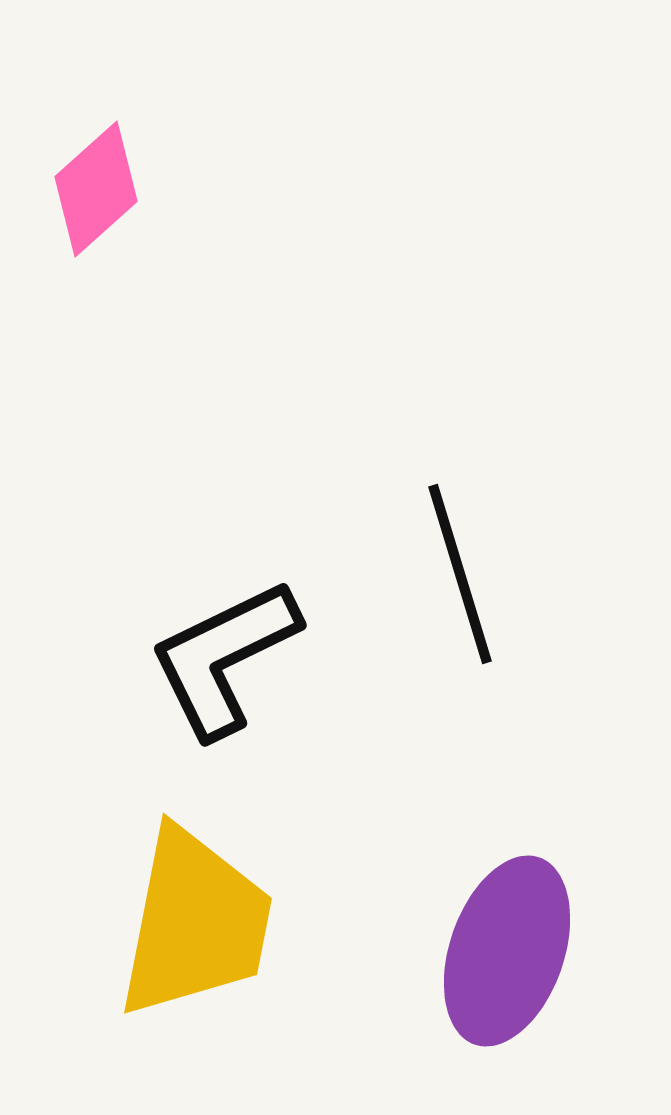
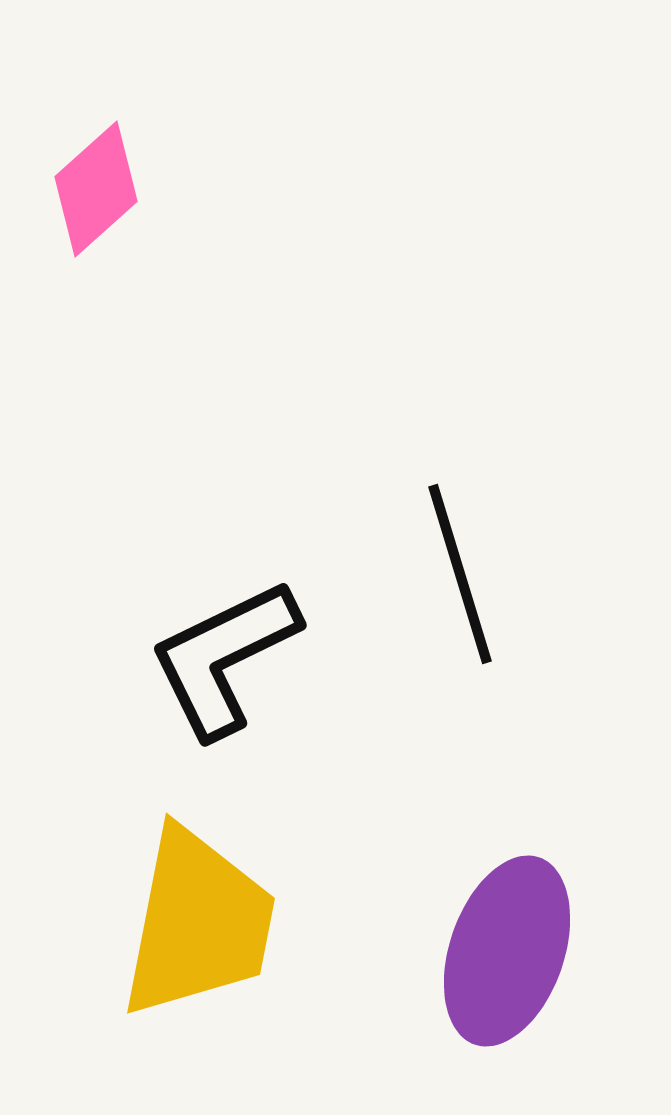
yellow trapezoid: moved 3 px right
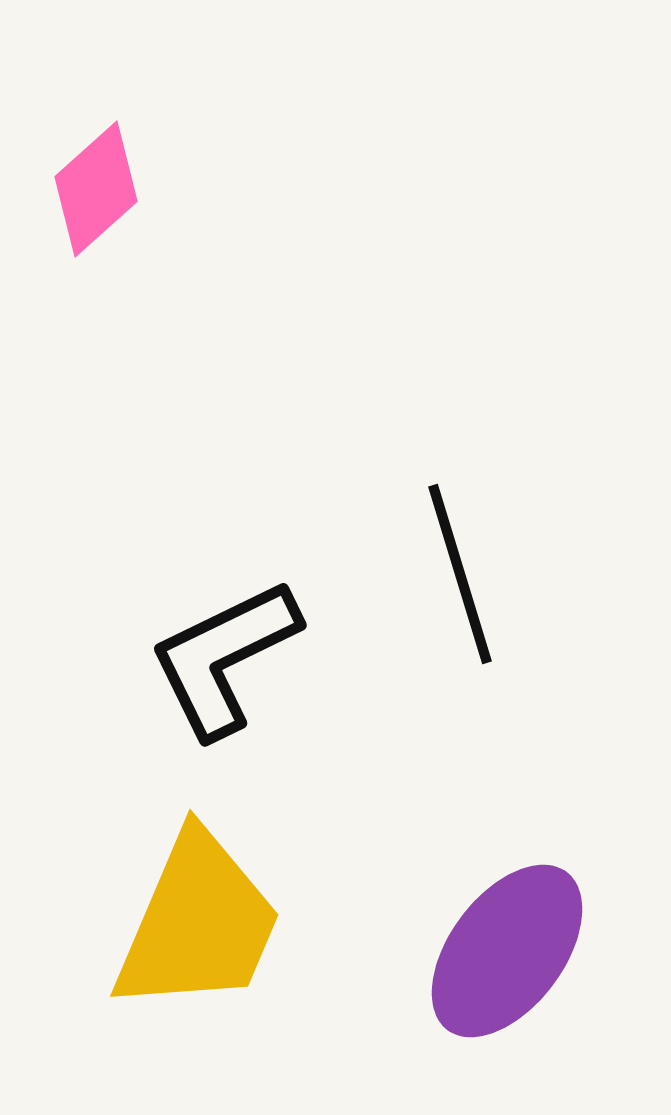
yellow trapezoid: rotated 12 degrees clockwise
purple ellipse: rotated 18 degrees clockwise
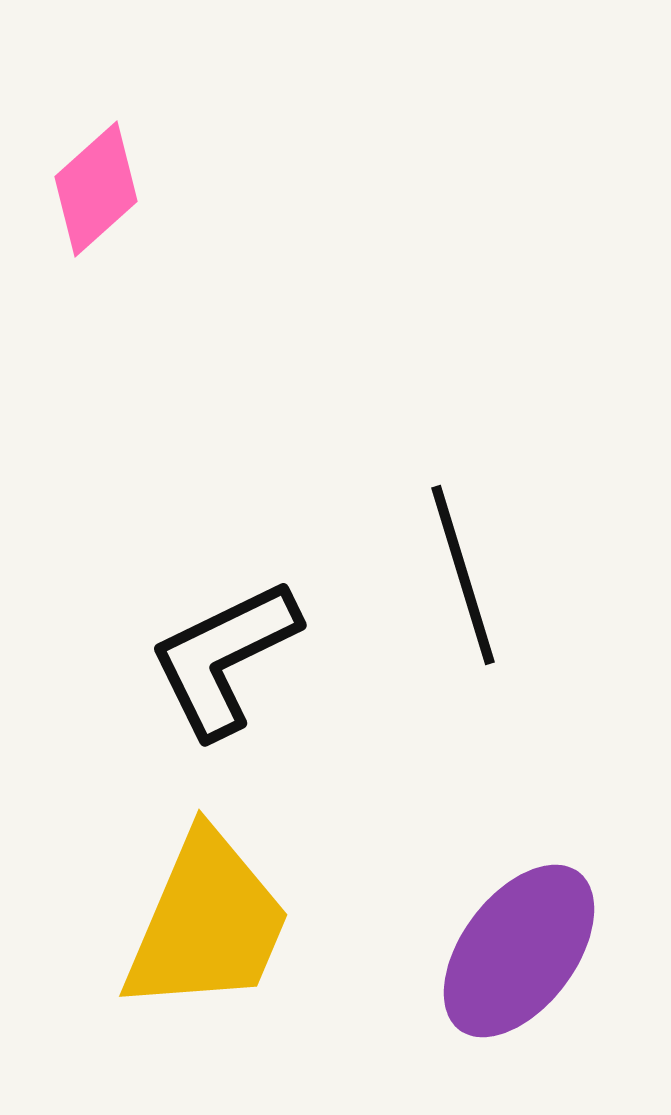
black line: moved 3 px right, 1 px down
yellow trapezoid: moved 9 px right
purple ellipse: moved 12 px right
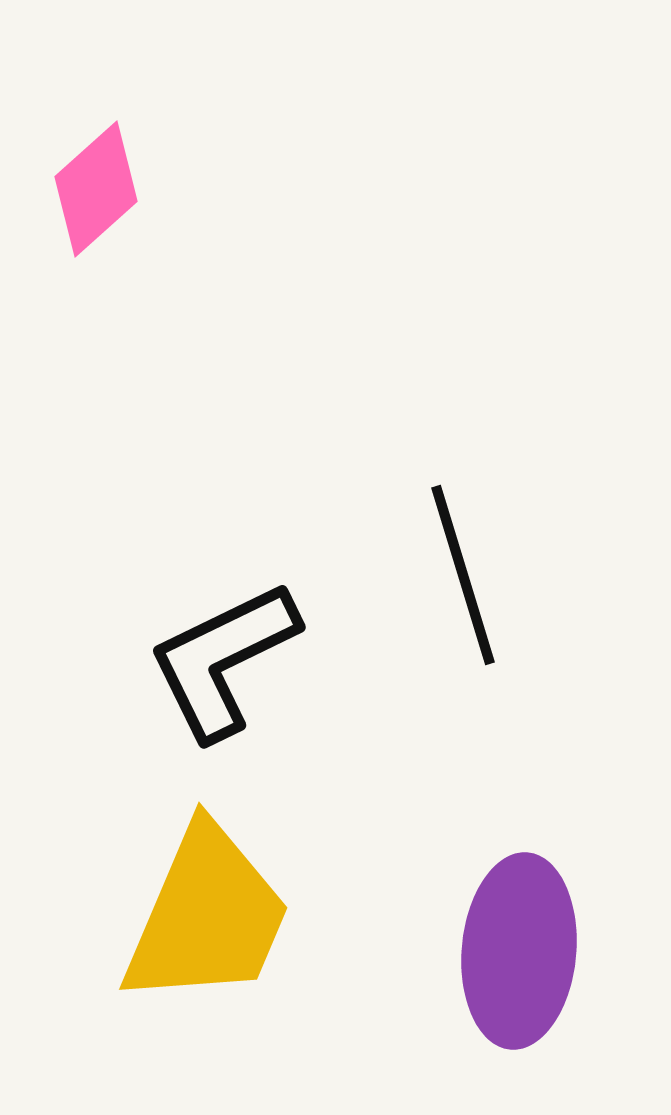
black L-shape: moved 1 px left, 2 px down
yellow trapezoid: moved 7 px up
purple ellipse: rotated 32 degrees counterclockwise
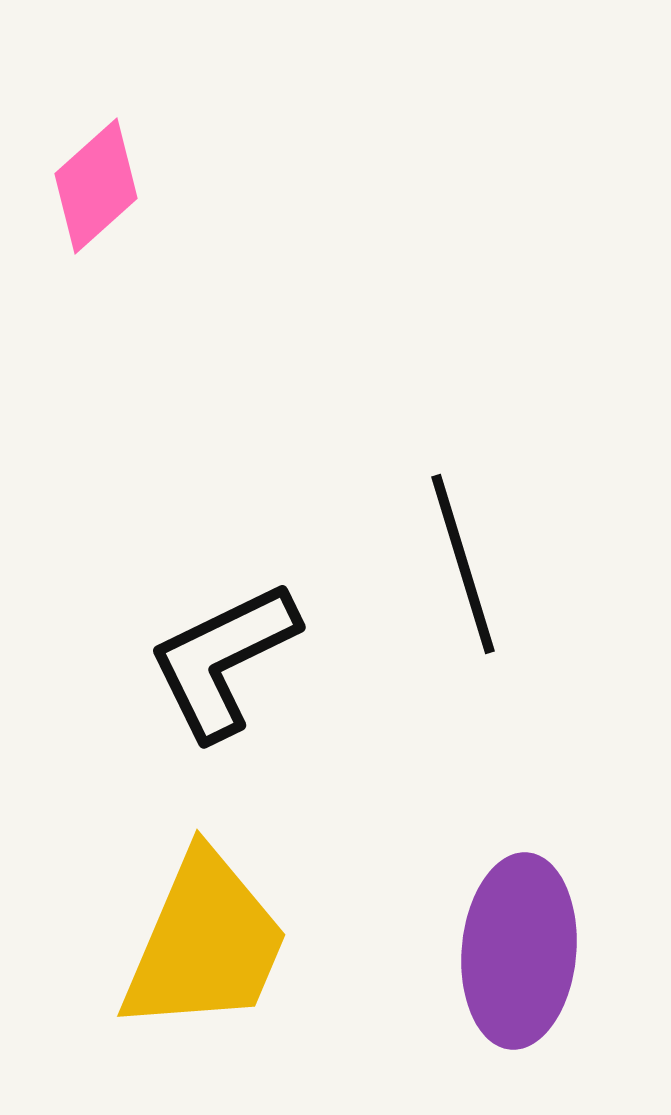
pink diamond: moved 3 px up
black line: moved 11 px up
yellow trapezoid: moved 2 px left, 27 px down
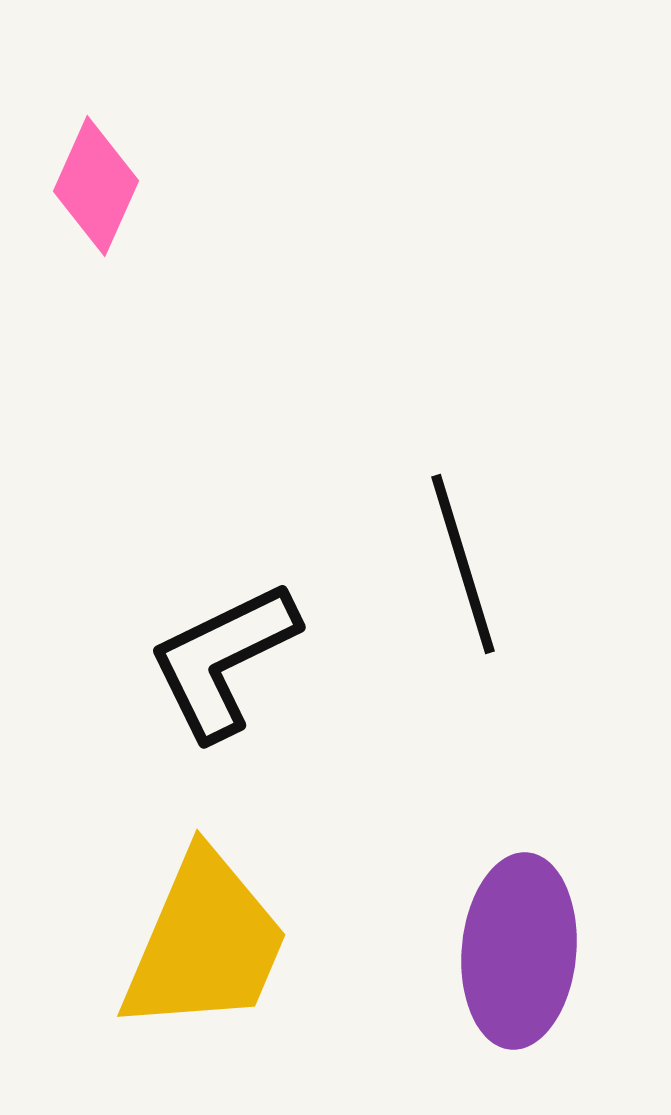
pink diamond: rotated 24 degrees counterclockwise
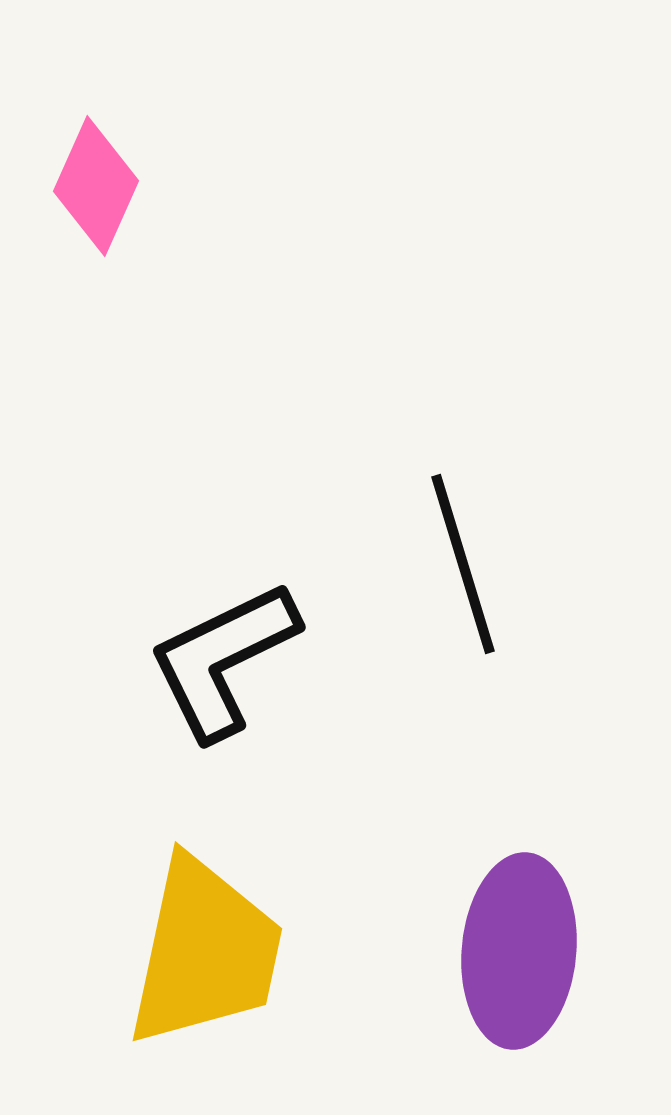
yellow trapezoid: moved 9 px down; rotated 11 degrees counterclockwise
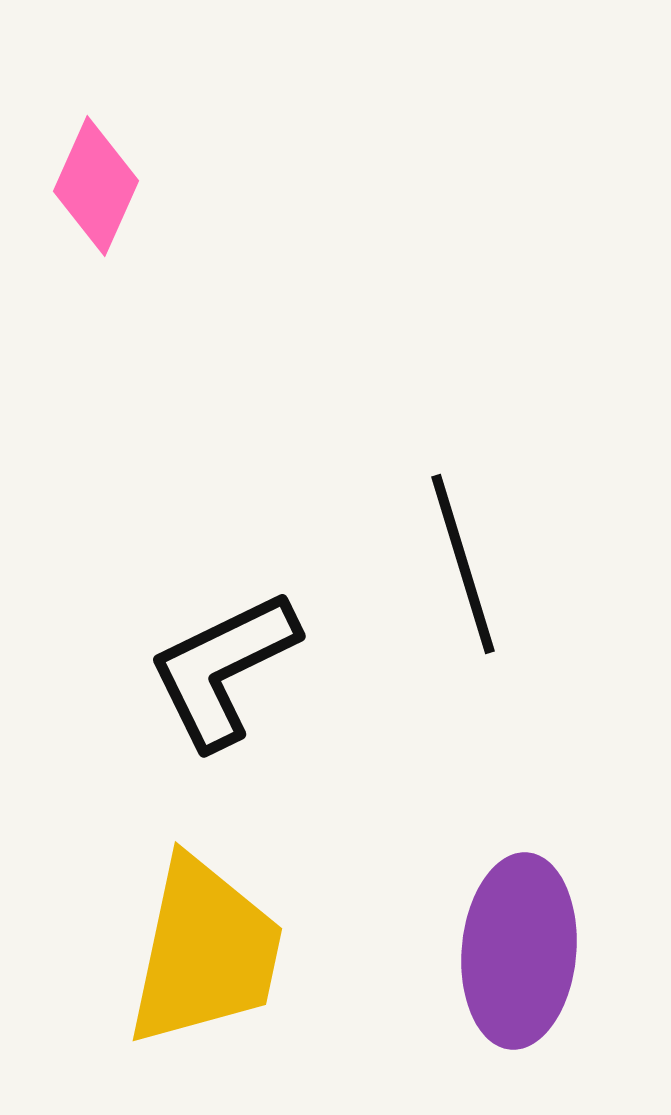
black L-shape: moved 9 px down
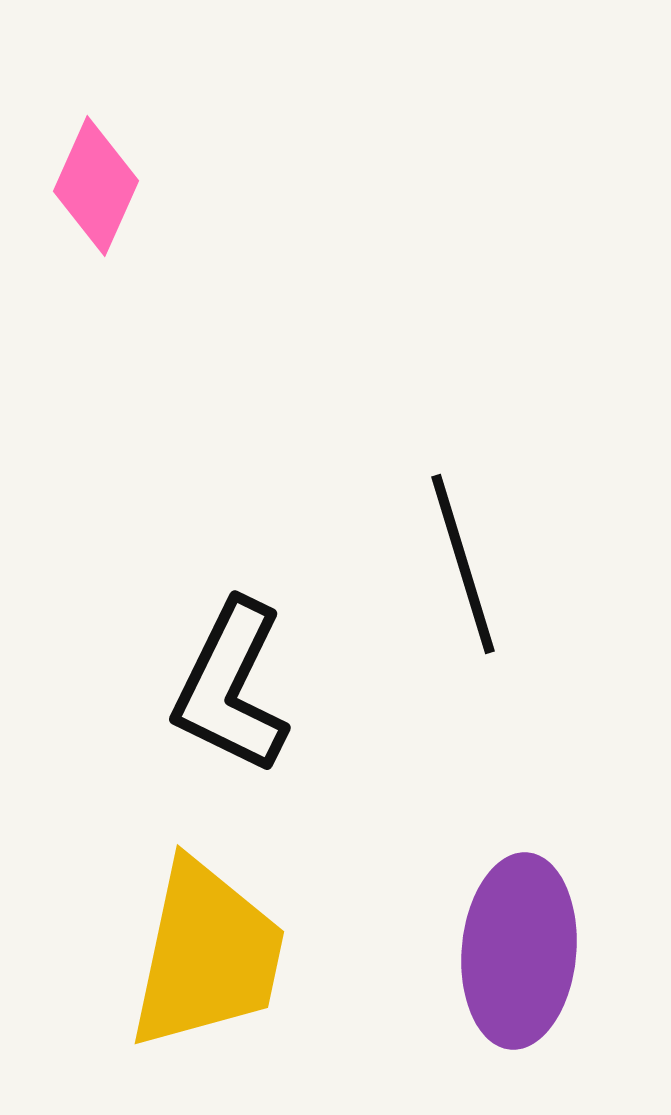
black L-shape: moved 8 px right, 18 px down; rotated 38 degrees counterclockwise
yellow trapezoid: moved 2 px right, 3 px down
